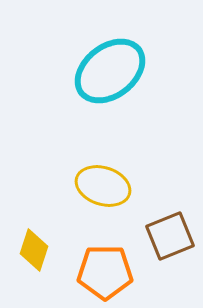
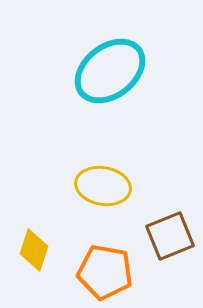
yellow ellipse: rotated 8 degrees counterclockwise
orange pentagon: rotated 10 degrees clockwise
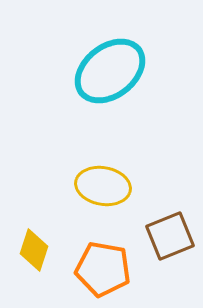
orange pentagon: moved 2 px left, 3 px up
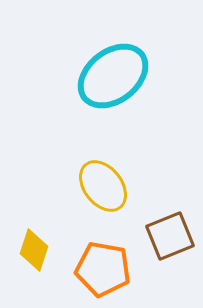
cyan ellipse: moved 3 px right, 5 px down
yellow ellipse: rotated 42 degrees clockwise
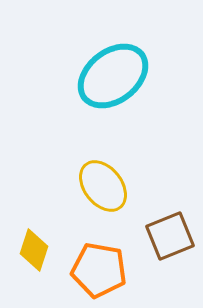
orange pentagon: moved 4 px left, 1 px down
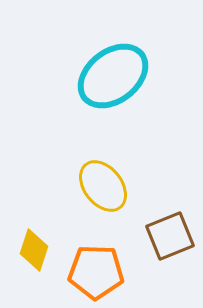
orange pentagon: moved 3 px left, 2 px down; rotated 8 degrees counterclockwise
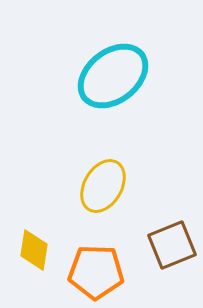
yellow ellipse: rotated 68 degrees clockwise
brown square: moved 2 px right, 9 px down
yellow diamond: rotated 9 degrees counterclockwise
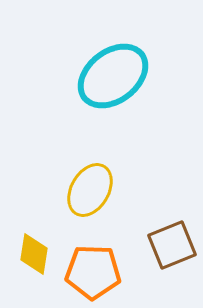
yellow ellipse: moved 13 px left, 4 px down
yellow diamond: moved 4 px down
orange pentagon: moved 3 px left
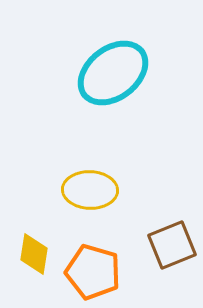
cyan ellipse: moved 3 px up
yellow ellipse: rotated 62 degrees clockwise
orange pentagon: rotated 14 degrees clockwise
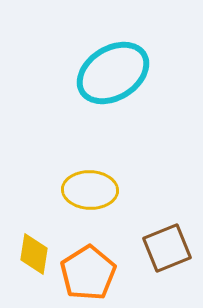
cyan ellipse: rotated 6 degrees clockwise
brown square: moved 5 px left, 3 px down
orange pentagon: moved 5 px left, 1 px down; rotated 24 degrees clockwise
